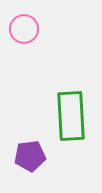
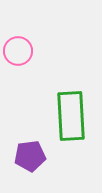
pink circle: moved 6 px left, 22 px down
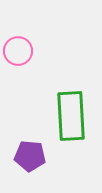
purple pentagon: rotated 12 degrees clockwise
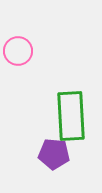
purple pentagon: moved 24 px right, 2 px up
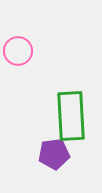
purple pentagon: rotated 12 degrees counterclockwise
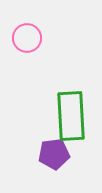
pink circle: moved 9 px right, 13 px up
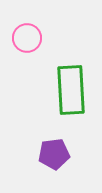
green rectangle: moved 26 px up
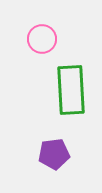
pink circle: moved 15 px right, 1 px down
